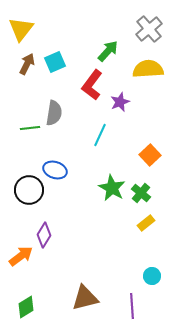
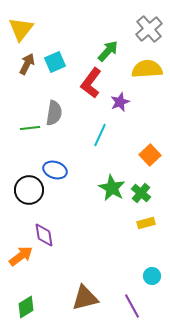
yellow semicircle: moved 1 px left
red L-shape: moved 1 px left, 2 px up
yellow rectangle: rotated 24 degrees clockwise
purple diamond: rotated 40 degrees counterclockwise
purple line: rotated 25 degrees counterclockwise
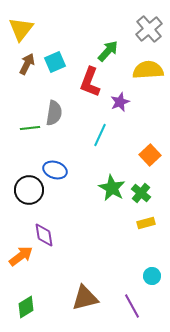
yellow semicircle: moved 1 px right, 1 px down
red L-shape: moved 1 px left, 1 px up; rotated 16 degrees counterclockwise
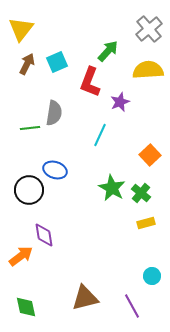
cyan square: moved 2 px right
green diamond: rotated 70 degrees counterclockwise
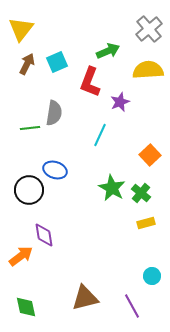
green arrow: rotated 25 degrees clockwise
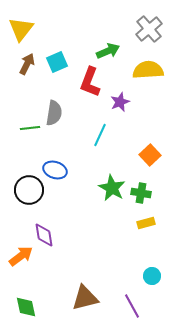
green cross: rotated 30 degrees counterclockwise
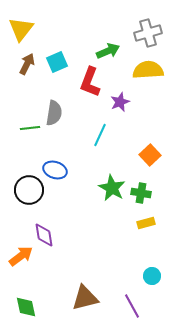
gray cross: moved 1 px left, 4 px down; rotated 24 degrees clockwise
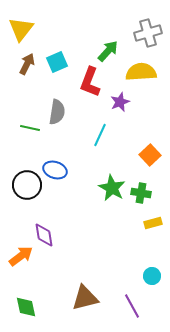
green arrow: rotated 25 degrees counterclockwise
yellow semicircle: moved 7 px left, 2 px down
gray semicircle: moved 3 px right, 1 px up
green line: rotated 18 degrees clockwise
black circle: moved 2 px left, 5 px up
yellow rectangle: moved 7 px right
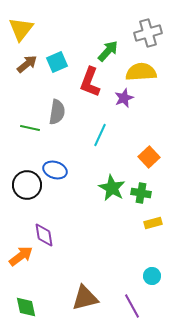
brown arrow: rotated 25 degrees clockwise
purple star: moved 4 px right, 4 px up
orange square: moved 1 px left, 2 px down
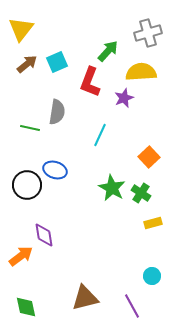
green cross: rotated 24 degrees clockwise
